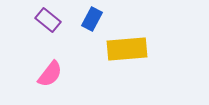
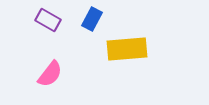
purple rectangle: rotated 10 degrees counterclockwise
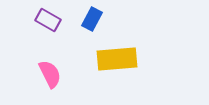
yellow rectangle: moved 10 px left, 10 px down
pink semicircle: rotated 64 degrees counterclockwise
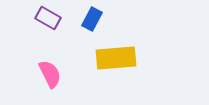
purple rectangle: moved 2 px up
yellow rectangle: moved 1 px left, 1 px up
